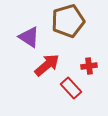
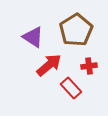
brown pentagon: moved 8 px right, 9 px down; rotated 16 degrees counterclockwise
purple triangle: moved 4 px right
red arrow: moved 2 px right
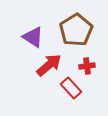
red cross: moved 2 px left
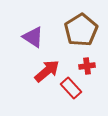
brown pentagon: moved 5 px right
red arrow: moved 2 px left, 6 px down
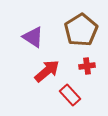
red rectangle: moved 1 px left, 7 px down
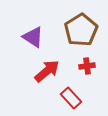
red rectangle: moved 1 px right, 3 px down
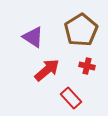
red cross: rotated 21 degrees clockwise
red arrow: moved 1 px up
